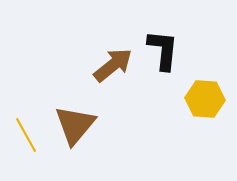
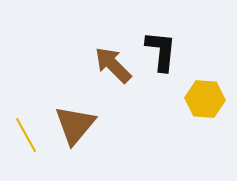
black L-shape: moved 2 px left, 1 px down
brown arrow: rotated 96 degrees counterclockwise
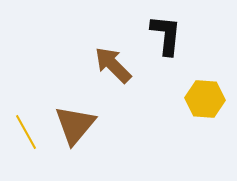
black L-shape: moved 5 px right, 16 px up
yellow line: moved 3 px up
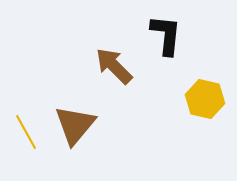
brown arrow: moved 1 px right, 1 px down
yellow hexagon: rotated 9 degrees clockwise
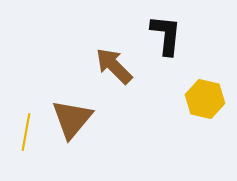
brown triangle: moved 3 px left, 6 px up
yellow line: rotated 39 degrees clockwise
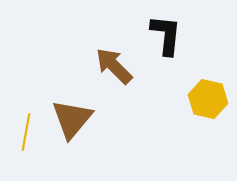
yellow hexagon: moved 3 px right
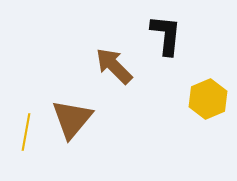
yellow hexagon: rotated 24 degrees clockwise
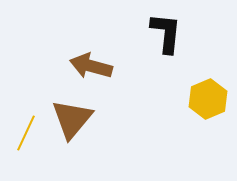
black L-shape: moved 2 px up
brown arrow: moved 23 px left; rotated 30 degrees counterclockwise
yellow line: moved 1 px down; rotated 15 degrees clockwise
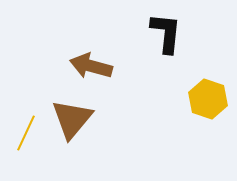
yellow hexagon: rotated 18 degrees counterclockwise
